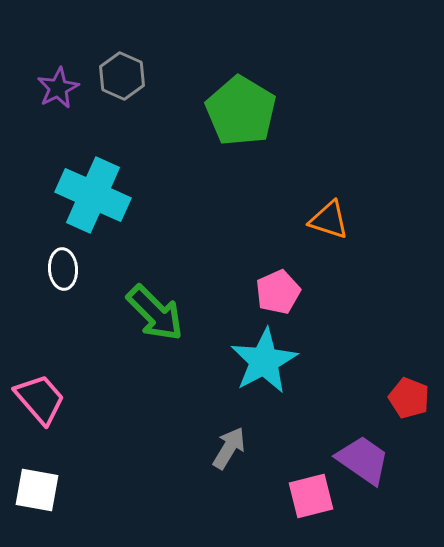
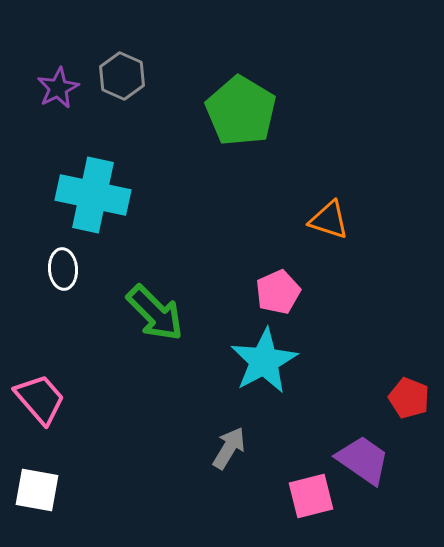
cyan cross: rotated 12 degrees counterclockwise
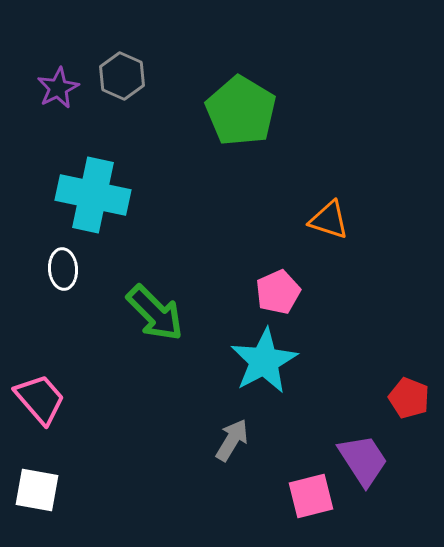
gray arrow: moved 3 px right, 8 px up
purple trapezoid: rotated 22 degrees clockwise
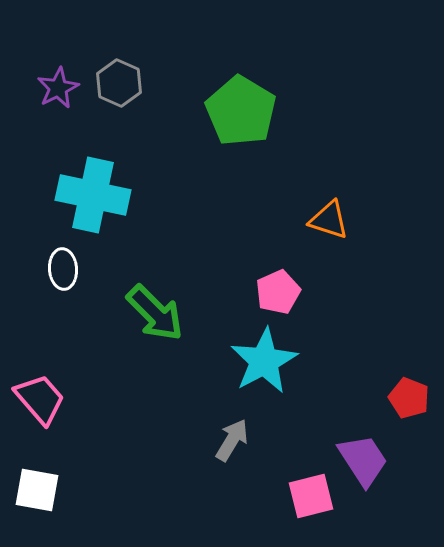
gray hexagon: moved 3 px left, 7 px down
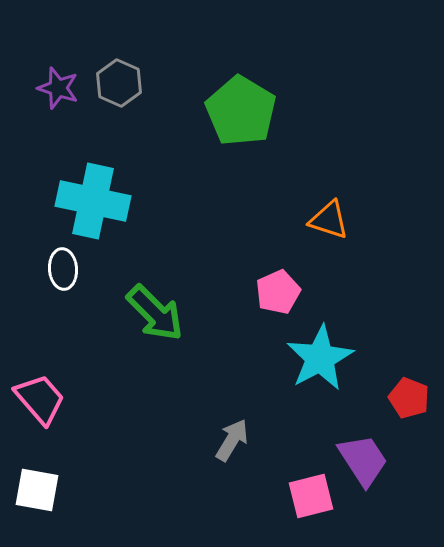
purple star: rotated 27 degrees counterclockwise
cyan cross: moved 6 px down
cyan star: moved 56 px right, 3 px up
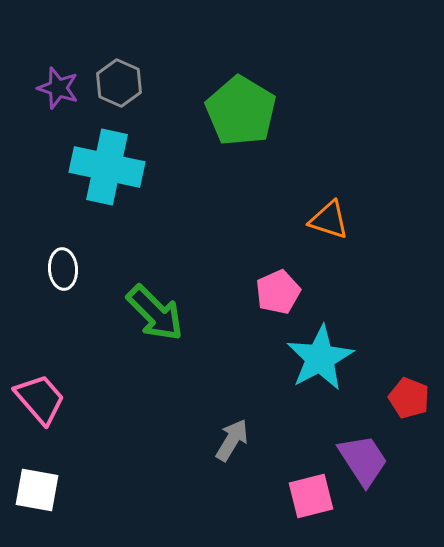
cyan cross: moved 14 px right, 34 px up
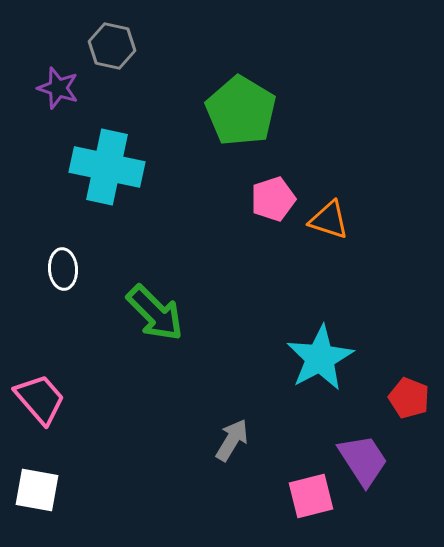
gray hexagon: moved 7 px left, 37 px up; rotated 12 degrees counterclockwise
pink pentagon: moved 5 px left, 93 px up; rotated 6 degrees clockwise
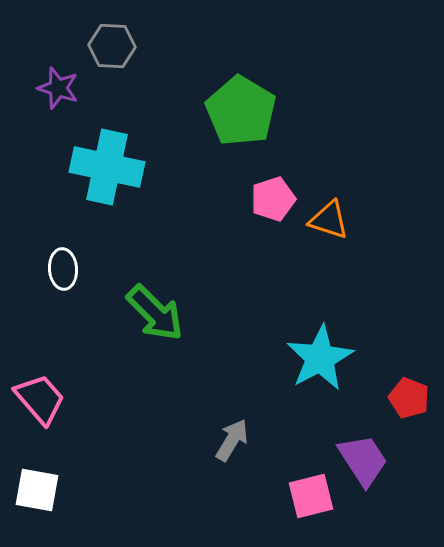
gray hexagon: rotated 9 degrees counterclockwise
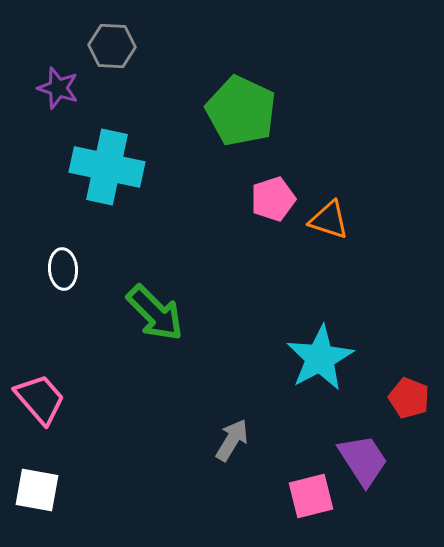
green pentagon: rotated 6 degrees counterclockwise
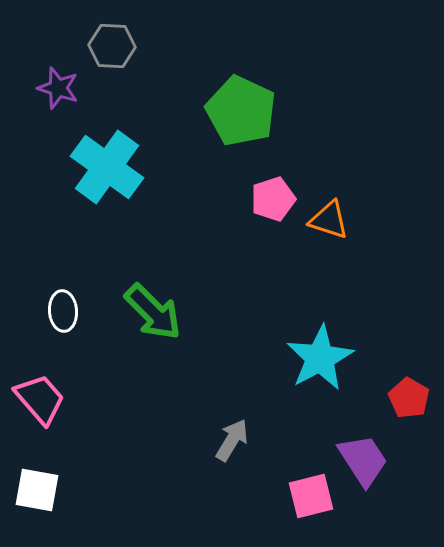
cyan cross: rotated 24 degrees clockwise
white ellipse: moved 42 px down
green arrow: moved 2 px left, 1 px up
red pentagon: rotated 9 degrees clockwise
